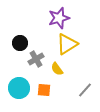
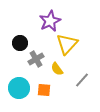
purple star: moved 9 px left, 3 px down; rotated 10 degrees counterclockwise
yellow triangle: rotated 15 degrees counterclockwise
gray line: moved 3 px left, 10 px up
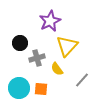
yellow triangle: moved 2 px down
gray cross: moved 1 px right, 1 px up; rotated 14 degrees clockwise
orange square: moved 3 px left, 1 px up
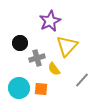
yellow semicircle: moved 3 px left
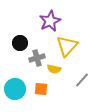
yellow semicircle: rotated 40 degrees counterclockwise
cyan circle: moved 4 px left, 1 px down
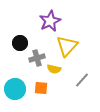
orange square: moved 1 px up
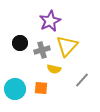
gray cross: moved 5 px right, 8 px up
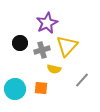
purple star: moved 3 px left, 2 px down
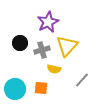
purple star: moved 1 px right, 1 px up
